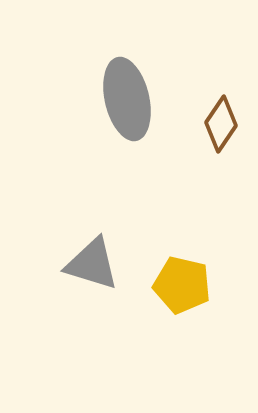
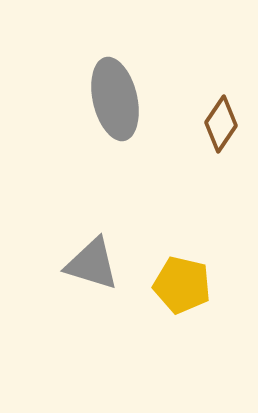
gray ellipse: moved 12 px left
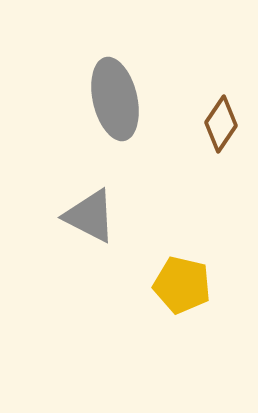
gray triangle: moved 2 px left, 48 px up; rotated 10 degrees clockwise
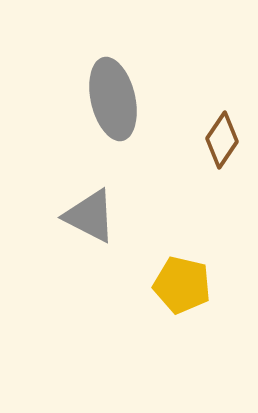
gray ellipse: moved 2 px left
brown diamond: moved 1 px right, 16 px down
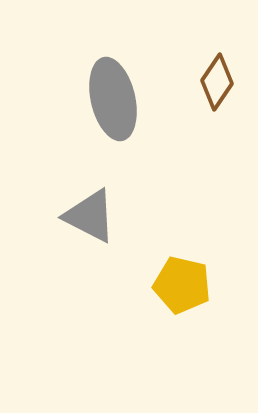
brown diamond: moved 5 px left, 58 px up
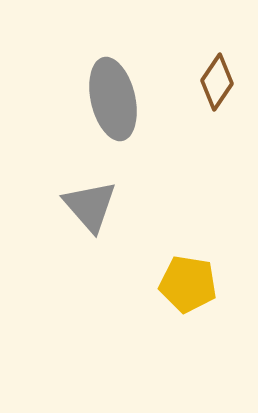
gray triangle: moved 10 px up; rotated 22 degrees clockwise
yellow pentagon: moved 6 px right, 1 px up; rotated 4 degrees counterclockwise
